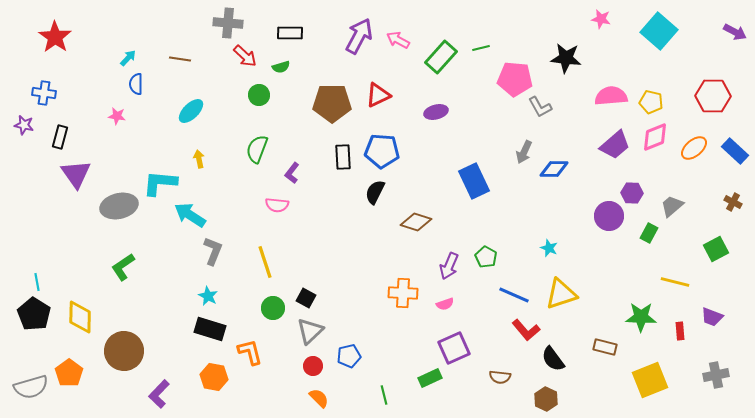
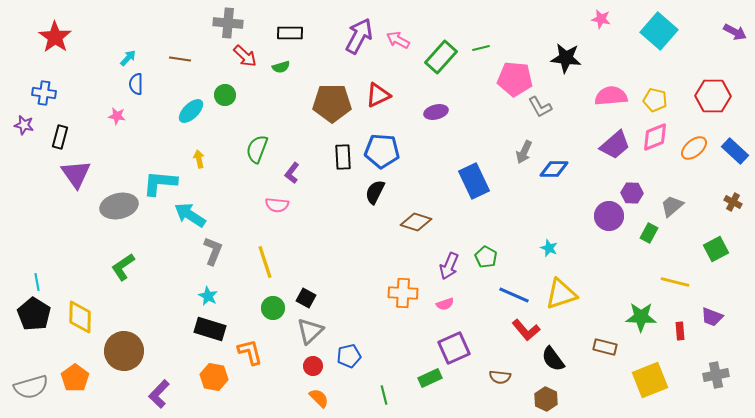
green circle at (259, 95): moved 34 px left
yellow pentagon at (651, 102): moved 4 px right, 2 px up
orange pentagon at (69, 373): moved 6 px right, 5 px down
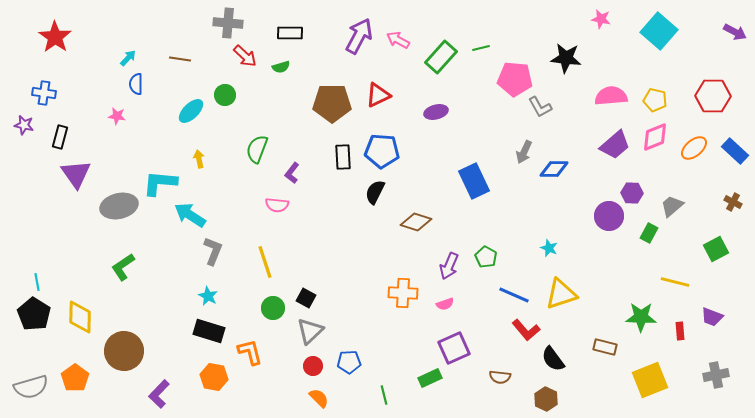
black rectangle at (210, 329): moved 1 px left, 2 px down
blue pentagon at (349, 356): moved 6 px down; rotated 10 degrees clockwise
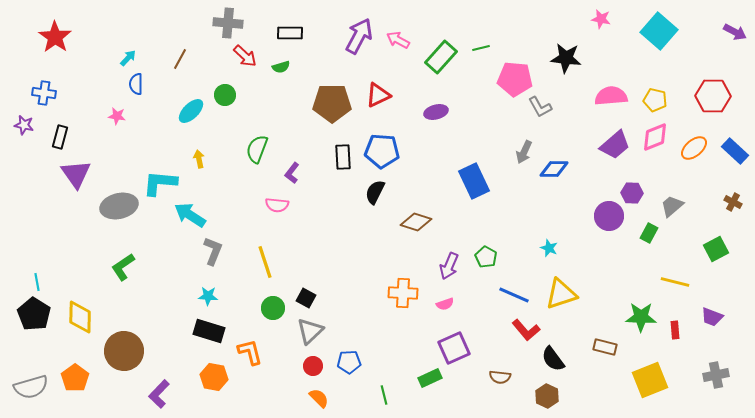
brown line at (180, 59): rotated 70 degrees counterclockwise
cyan star at (208, 296): rotated 24 degrees counterclockwise
red rectangle at (680, 331): moved 5 px left, 1 px up
brown hexagon at (546, 399): moved 1 px right, 3 px up
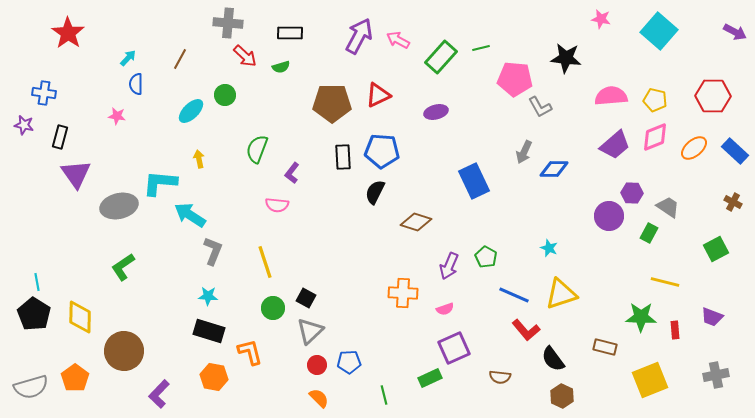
red star at (55, 37): moved 13 px right, 4 px up
gray trapezoid at (672, 206): moved 4 px left, 1 px down; rotated 75 degrees clockwise
yellow line at (675, 282): moved 10 px left
pink semicircle at (445, 304): moved 5 px down
red circle at (313, 366): moved 4 px right, 1 px up
brown hexagon at (547, 396): moved 15 px right
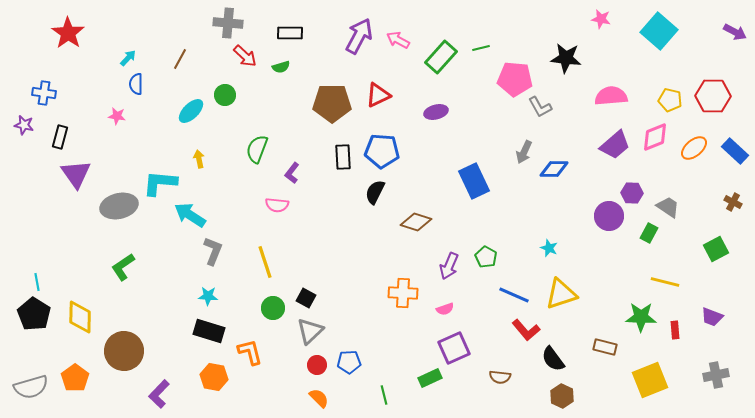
yellow pentagon at (655, 100): moved 15 px right
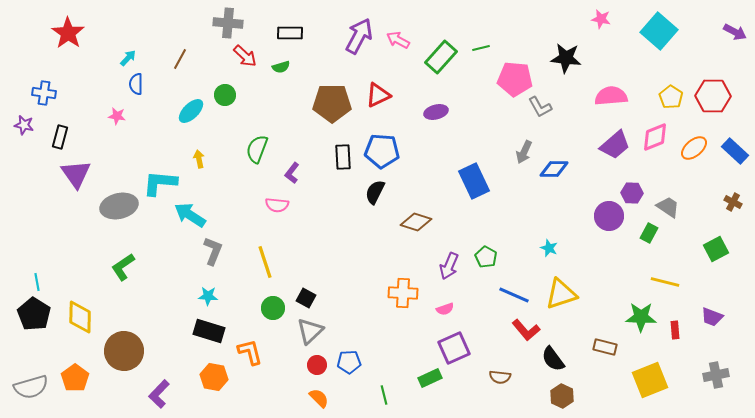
yellow pentagon at (670, 100): moved 1 px right, 3 px up; rotated 20 degrees clockwise
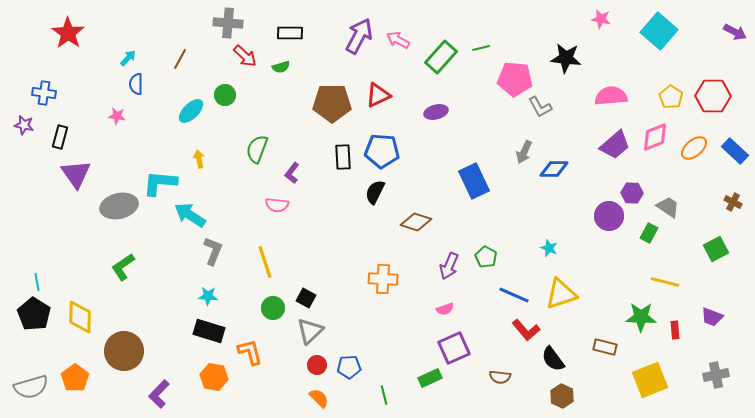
orange cross at (403, 293): moved 20 px left, 14 px up
blue pentagon at (349, 362): moved 5 px down
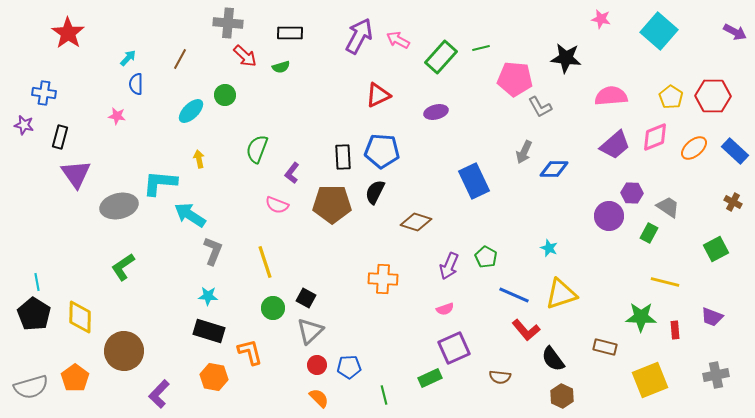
brown pentagon at (332, 103): moved 101 px down
pink semicircle at (277, 205): rotated 15 degrees clockwise
